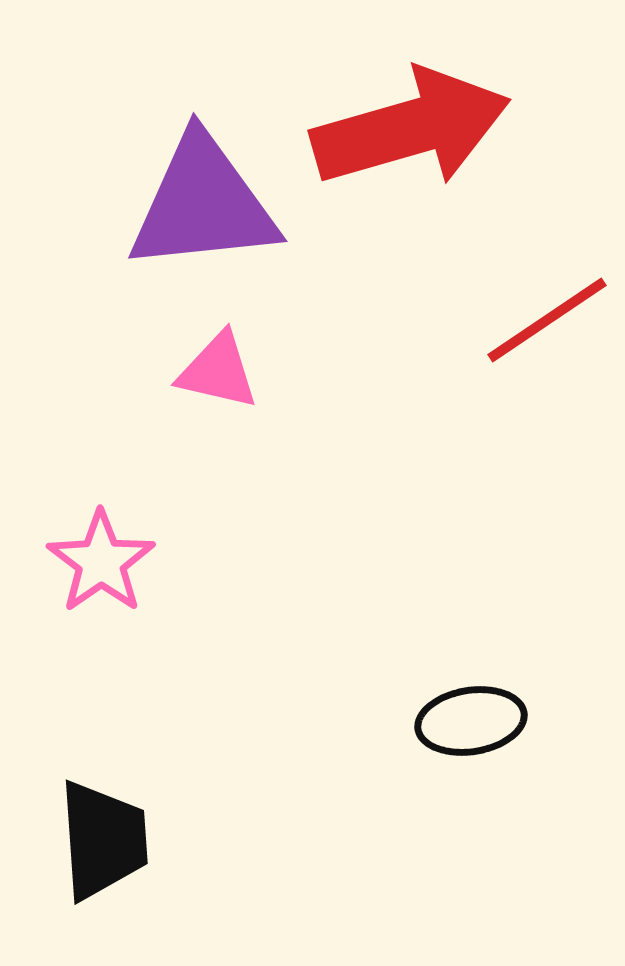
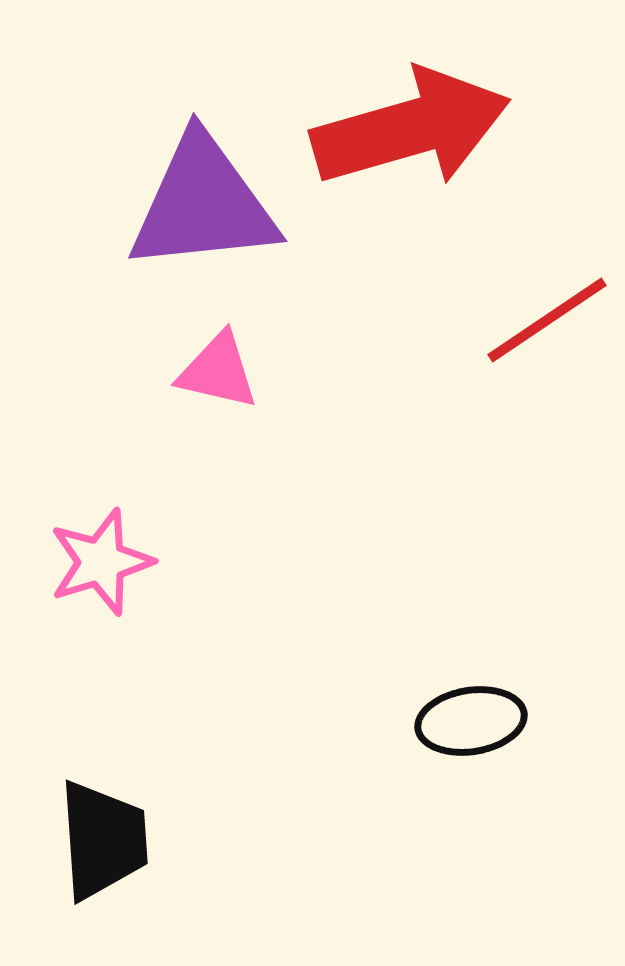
pink star: rotated 18 degrees clockwise
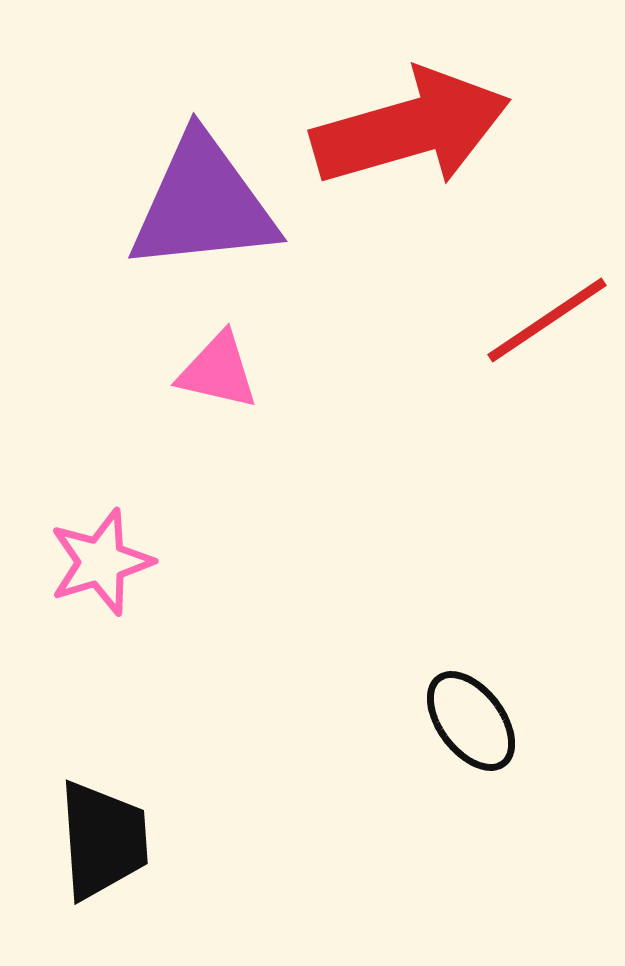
black ellipse: rotated 62 degrees clockwise
